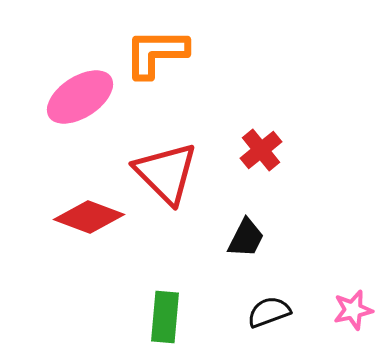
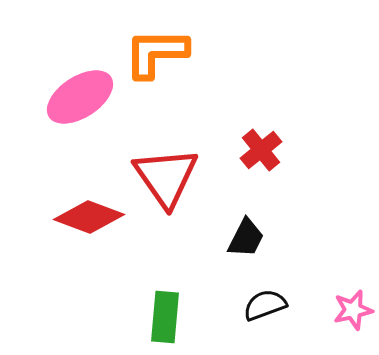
red triangle: moved 4 px down; rotated 10 degrees clockwise
black semicircle: moved 4 px left, 7 px up
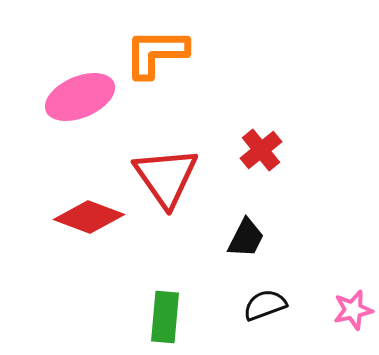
pink ellipse: rotated 10 degrees clockwise
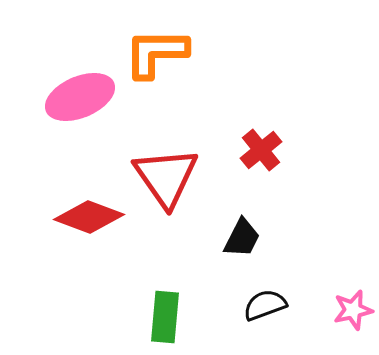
black trapezoid: moved 4 px left
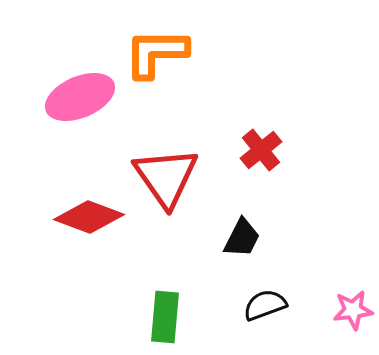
pink star: rotated 6 degrees clockwise
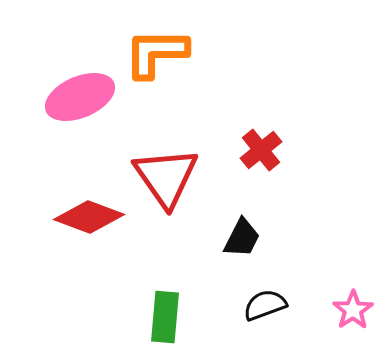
pink star: rotated 27 degrees counterclockwise
